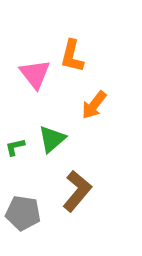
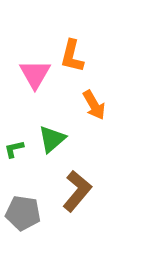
pink triangle: rotated 8 degrees clockwise
orange arrow: rotated 68 degrees counterclockwise
green L-shape: moved 1 px left, 2 px down
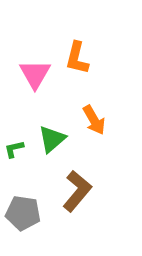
orange L-shape: moved 5 px right, 2 px down
orange arrow: moved 15 px down
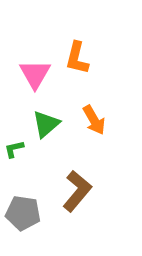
green triangle: moved 6 px left, 15 px up
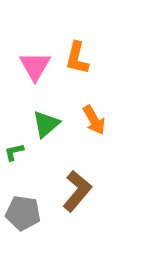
pink triangle: moved 8 px up
green L-shape: moved 3 px down
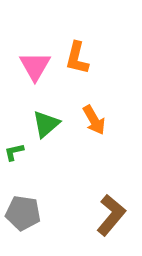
brown L-shape: moved 34 px right, 24 px down
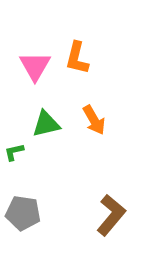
green triangle: rotated 28 degrees clockwise
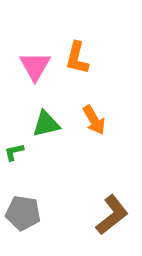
brown L-shape: moved 1 px right; rotated 12 degrees clockwise
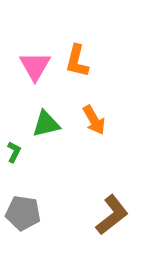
orange L-shape: moved 3 px down
green L-shape: rotated 130 degrees clockwise
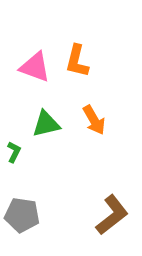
pink triangle: moved 1 px down; rotated 40 degrees counterclockwise
gray pentagon: moved 1 px left, 2 px down
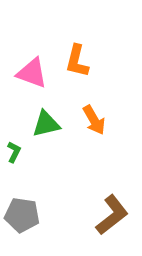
pink triangle: moved 3 px left, 6 px down
